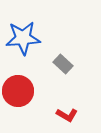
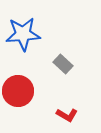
blue star: moved 4 px up
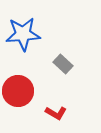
red L-shape: moved 11 px left, 2 px up
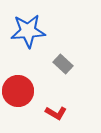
blue star: moved 5 px right, 3 px up
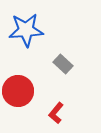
blue star: moved 2 px left, 1 px up
red L-shape: rotated 100 degrees clockwise
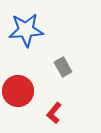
gray rectangle: moved 3 px down; rotated 18 degrees clockwise
red L-shape: moved 2 px left
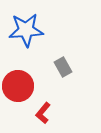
red circle: moved 5 px up
red L-shape: moved 11 px left
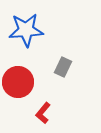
gray rectangle: rotated 54 degrees clockwise
red circle: moved 4 px up
